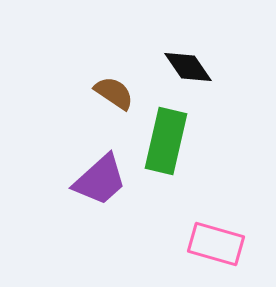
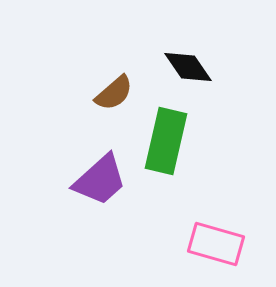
brown semicircle: rotated 105 degrees clockwise
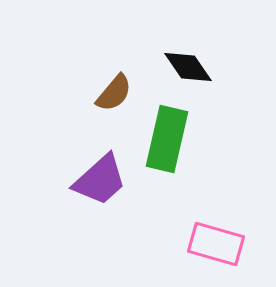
brown semicircle: rotated 9 degrees counterclockwise
green rectangle: moved 1 px right, 2 px up
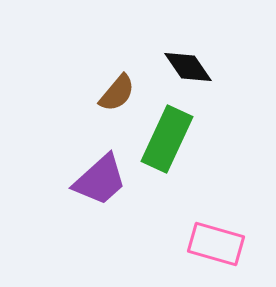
brown semicircle: moved 3 px right
green rectangle: rotated 12 degrees clockwise
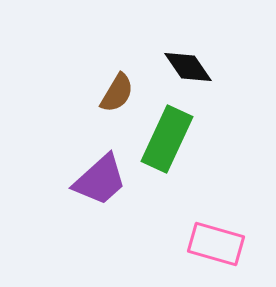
brown semicircle: rotated 9 degrees counterclockwise
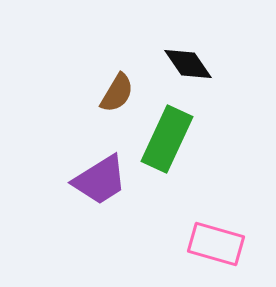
black diamond: moved 3 px up
purple trapezoid: rotated 10 degrees clockwise
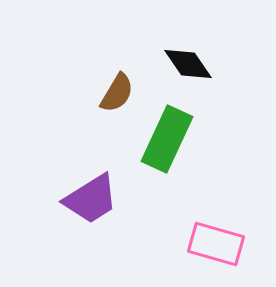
purple trapezoid: moved 9 px left, 19 px down
